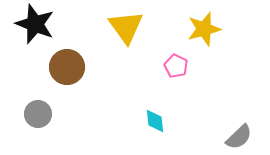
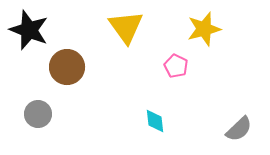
black star: moved 6 px left, 6 px down
gray semicircle: moved 8 px up
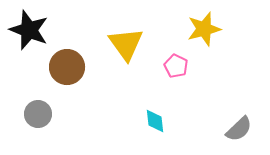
yellow triangle: moved 17 px down
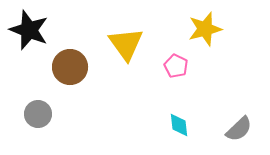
yellow star: moved 1 px right
brown circle: moved 3 px right
cyan diamond: moved 24 px right, 4 px down
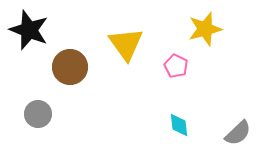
gray semicircle: moved 1 px left, 4 px down
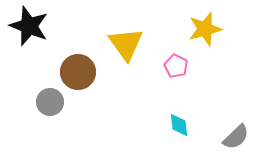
black star: moved 4 px up
brown circle: moved 8 px right, 5 px down
gray circle: moved 12 px right, 12 px up
gray semicircle: moved 2 px left, 4 px down
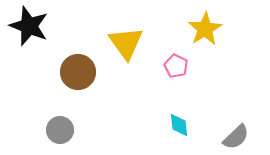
yellow star: rotated 16 degrees counterclockwise
yellow triangle: moved 1 px up
gray circle: moved 10 px right, 28 px down
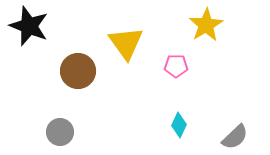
yellow star: moved 1 px right, 4 px up
pink pentagon: rotated 25 degrees counterclockwise
brown circle: moved 1 px up
cyan diamond: rotated 30 degrees clockwise
gray circle: moved 2 px down
gray semicircle: moved 1 px left
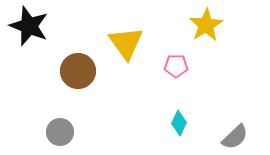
cyan diamond: moved 2 px up
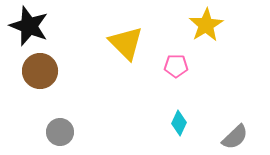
yellow triangle: rotated 9 degrees counterclockwise
brown circle: moved 38 px left
